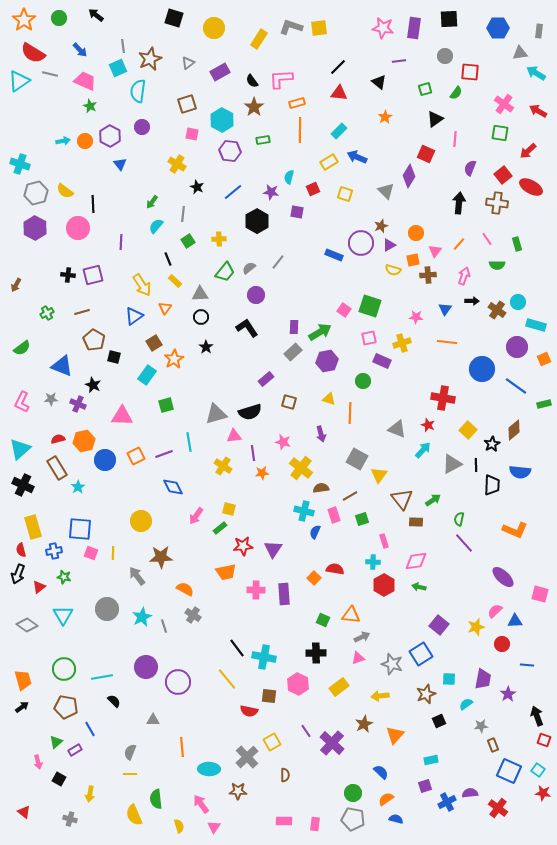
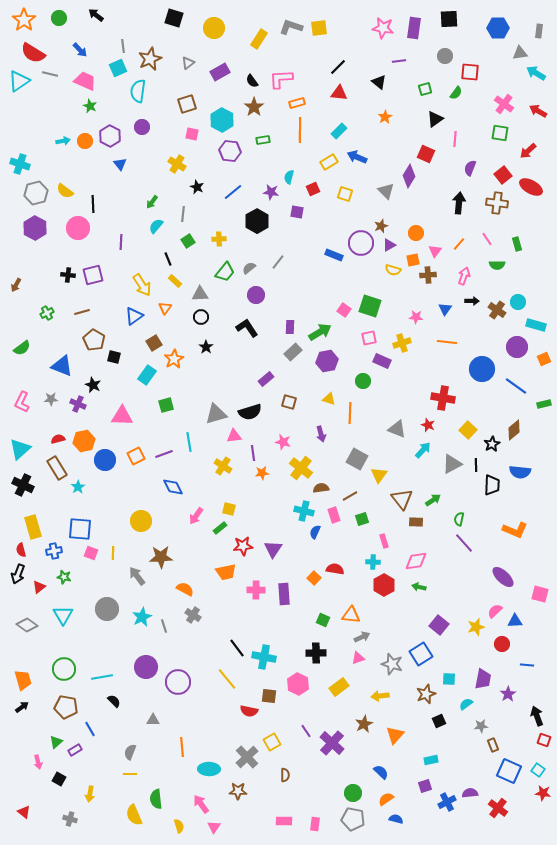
purple rectangle at (294, 327): moved 4 px left
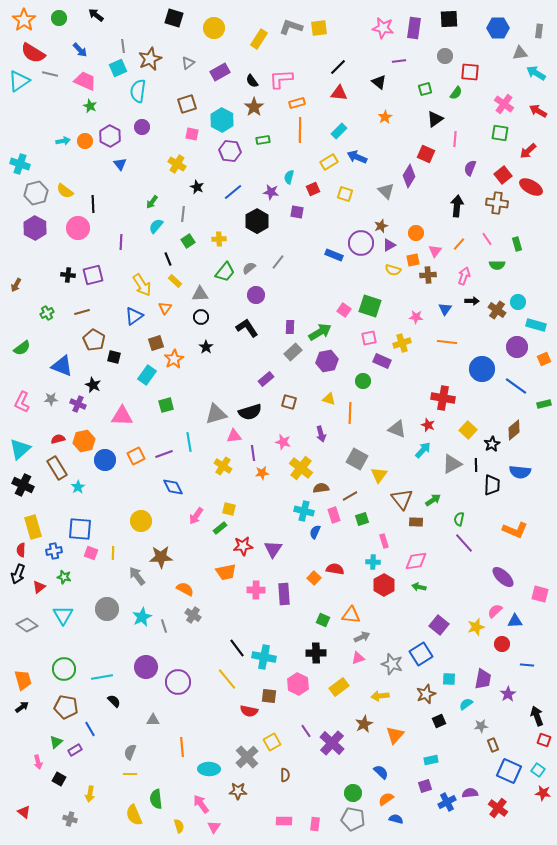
black arrow at (459, 203): moved 2 px left, 3 px down
brown square at (154, 343): moved 2 px right; rotated 14 degrees clockwise
red semicircle at (21, 550): rotated 16 degrees clockwise
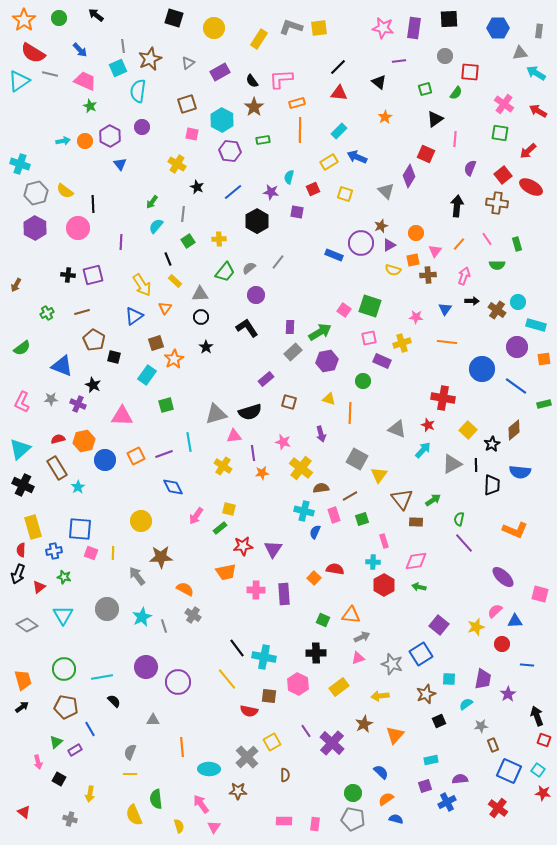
orange square at (544, 359): rotated 16 degrees clockwise
purple semicircle at (470, 793): moved 10 px left, 14 px up
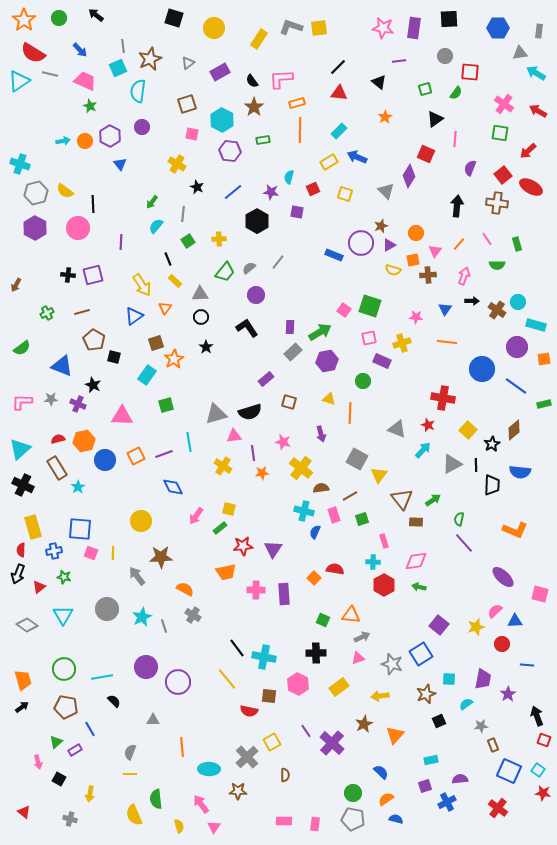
pink L-shape at (22, 402): rotated 65 degrees clockwise
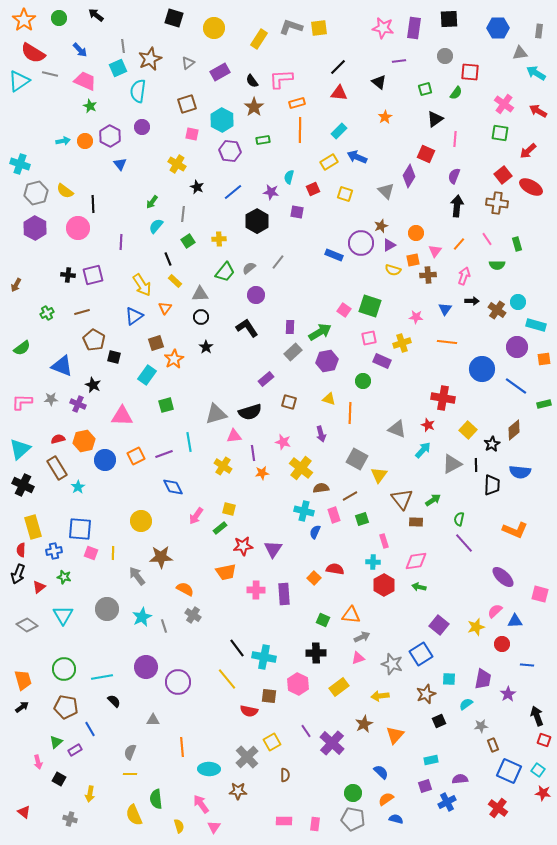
purple semicircle at (470, 168): moved 16 px left, 8 px down
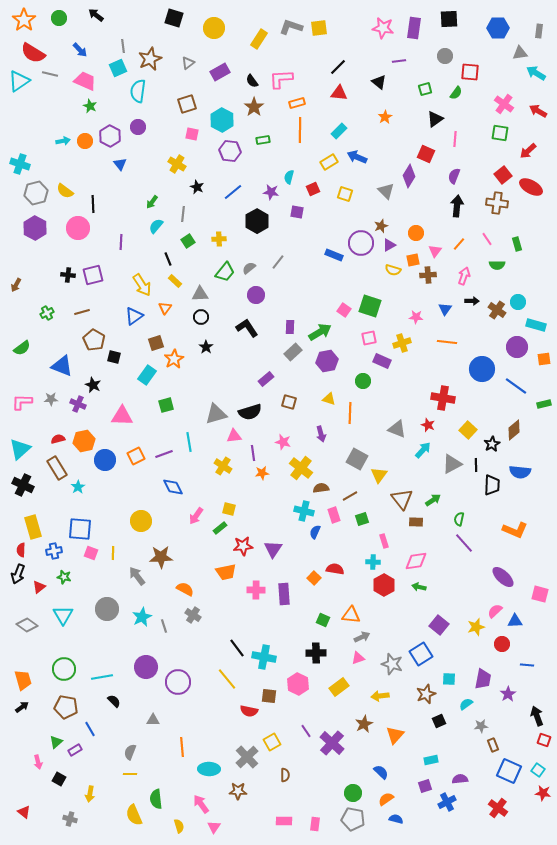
purple circle at (142, 127): moved 4 px left
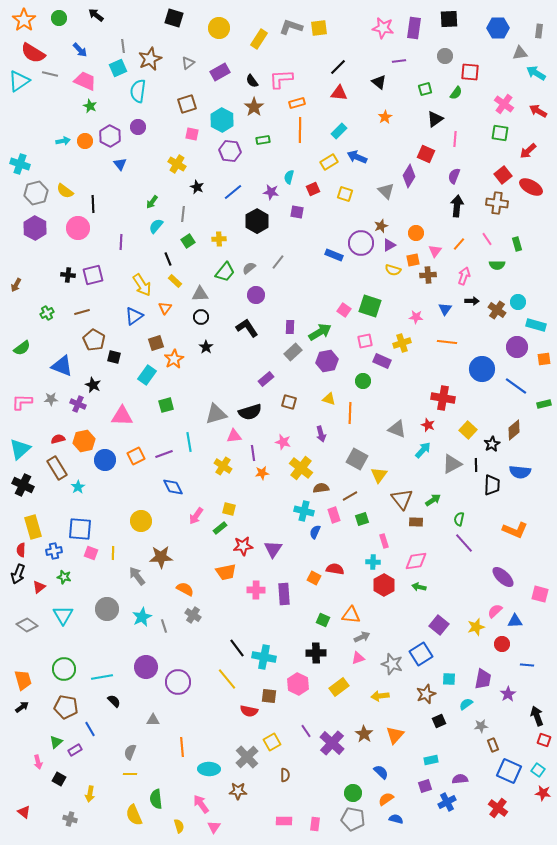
yellow circle at (214, 28): moved 5 px right
pink square at (369, 338): moved 4 px left, 3 px down
orange square at (314, 578): rotated 16 degrees counterclockwise
brown star at (364, 724): moved 10 px down; rotated 12 degrees counterclockwise
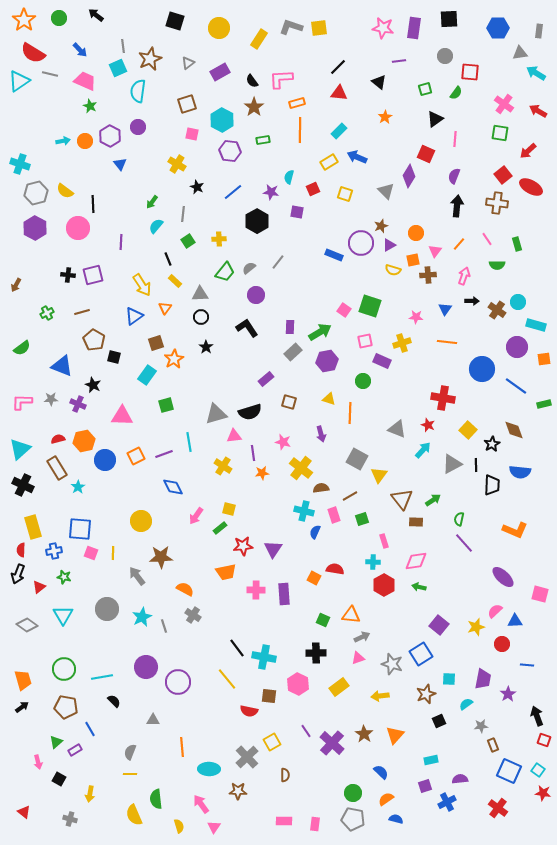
black square at (174, 18): moved 1 px right, 3 px down
brown diamond at (514, 430): rotated 70 degrees counterclockwise
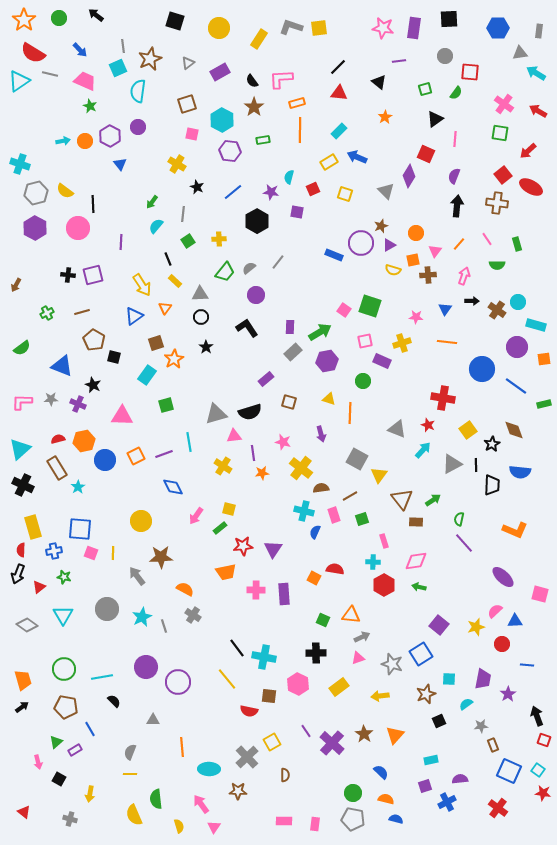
yellow square at (468, 430): rotated 12 degrees clockwise
orange semicircle at (386, 799): rotated 49 degrees clockwise
